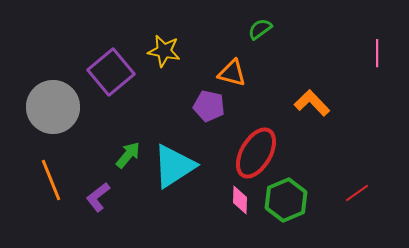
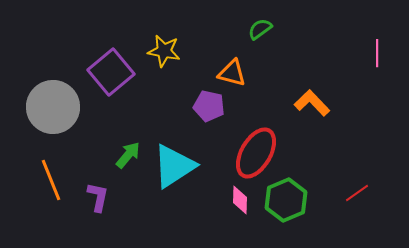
purple L-shape: rotated 140 degrees clockwise
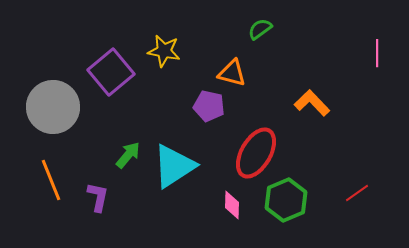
pink diamond: moved 8 px left, 5 px down
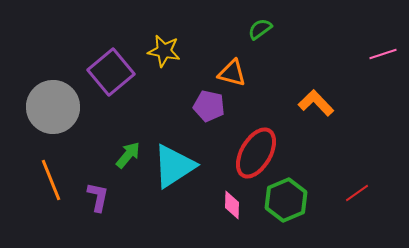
pink line: moved 6 px right, 1 px down; rotated 72 degrees clockwise
orange L-shape: moved 4 px right
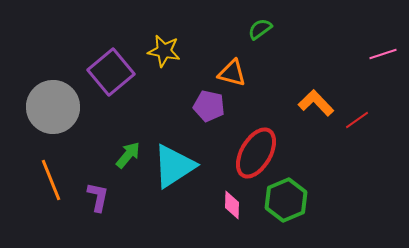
red line: moved 73 px up
